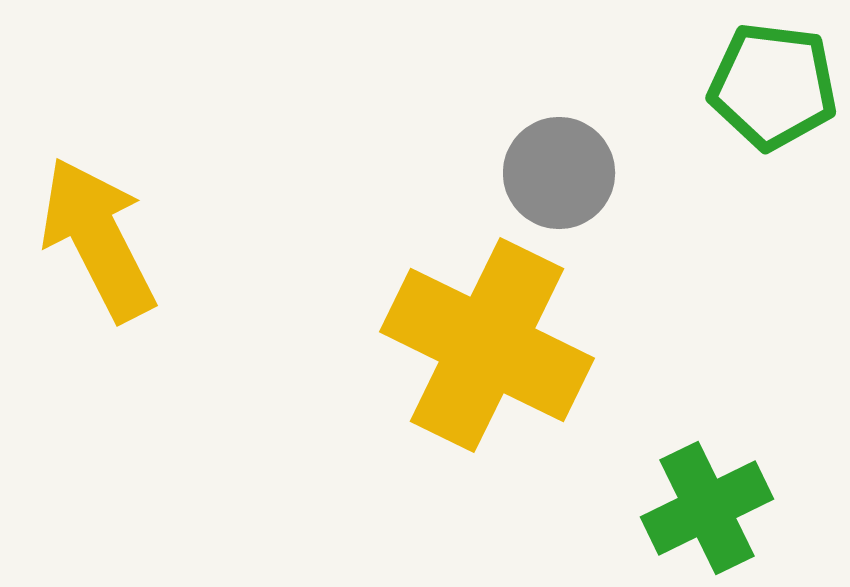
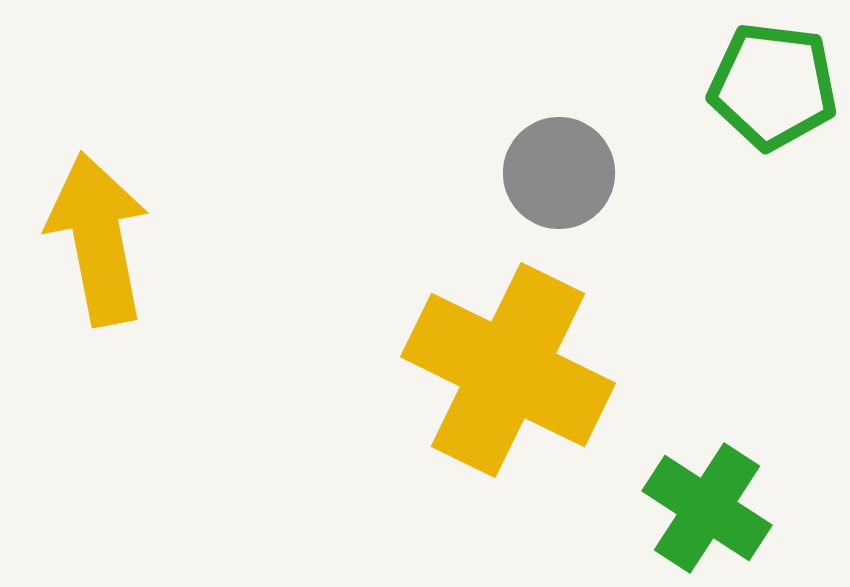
yellow arrow: rotated 16 degrees clockwise
yellow cross: moved 21 px right, 25 px down
green cross: rotated 31 degrees counterclockwise
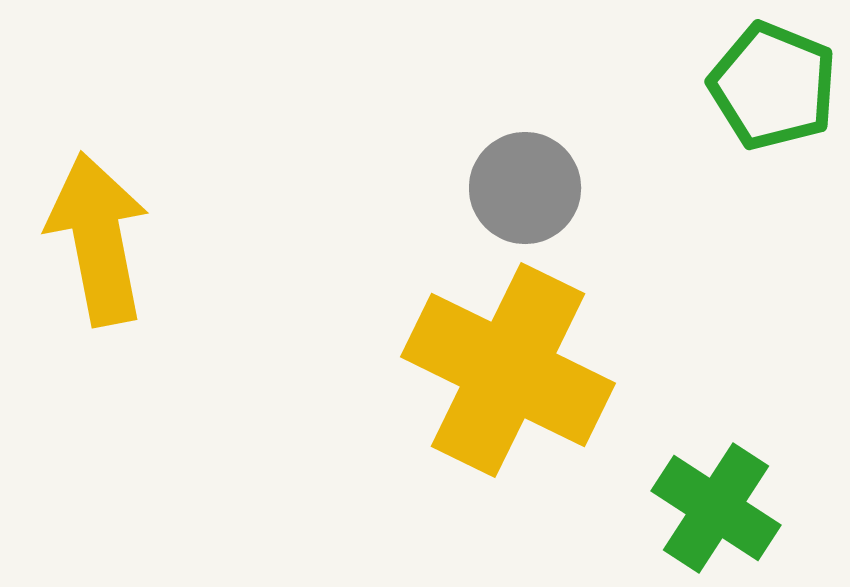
green pentagon: rotated 15 degrees clockwise
gray circle: moved 34 px left, 15 px down
green cross: moved 9 px right
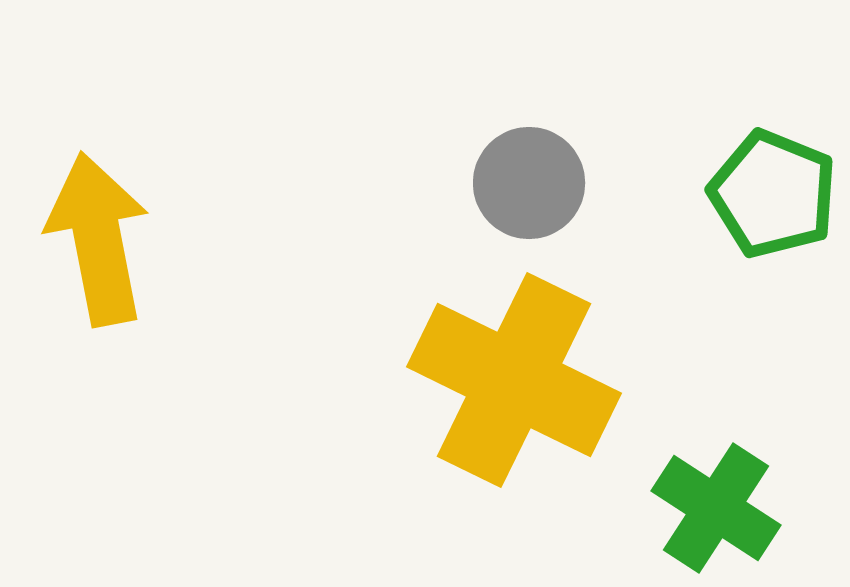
green pentagon: moved 108 px down
gray circle: moved 4 px right, 5 px up
yellow cross: moved 6 px right, 10 px down
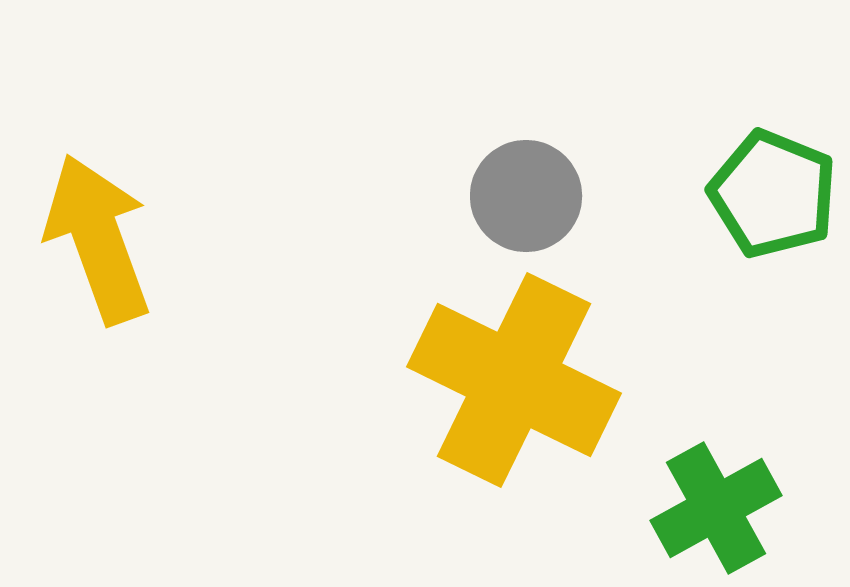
gray circle: moved 3 px left, 13 px down
yellow arrow: rotated 9 degrees counterclockwise
green cross: rotated 28 degrees clockwise
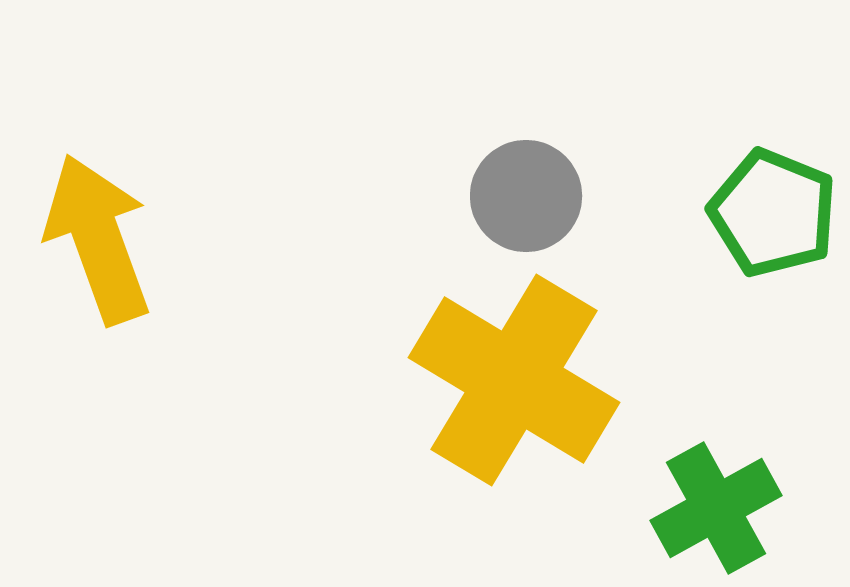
green pentagon: moved 19 px down
yellow cross: rotated 5 degrees clockwise
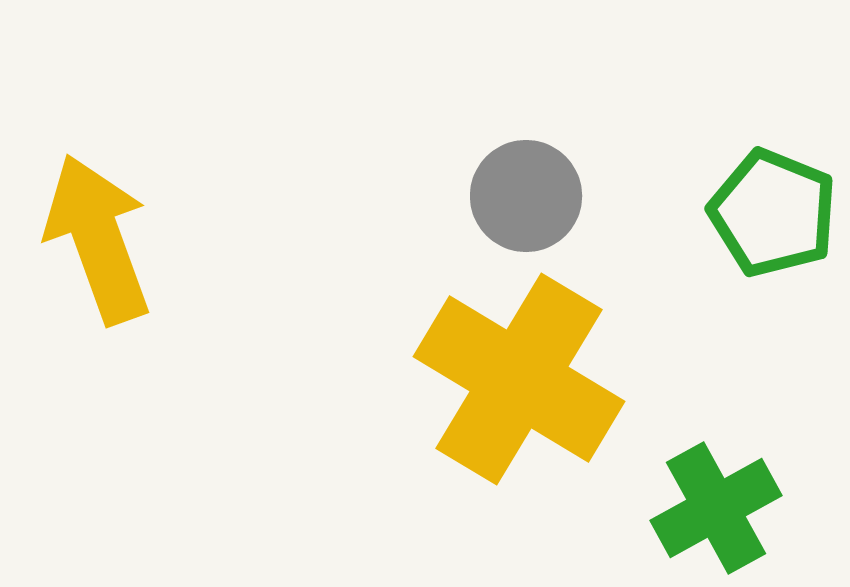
yellow cross: moved 5 px right, 1 px up
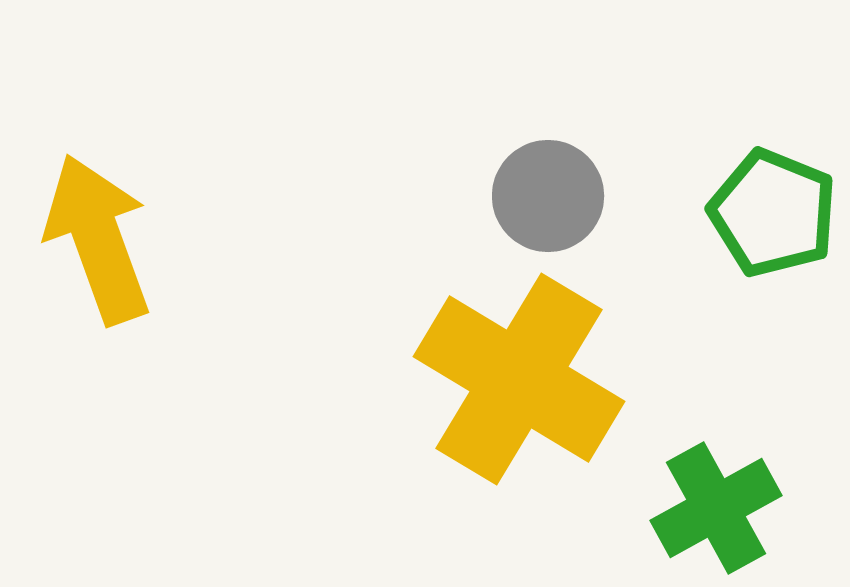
gray circle: moved 22 px right
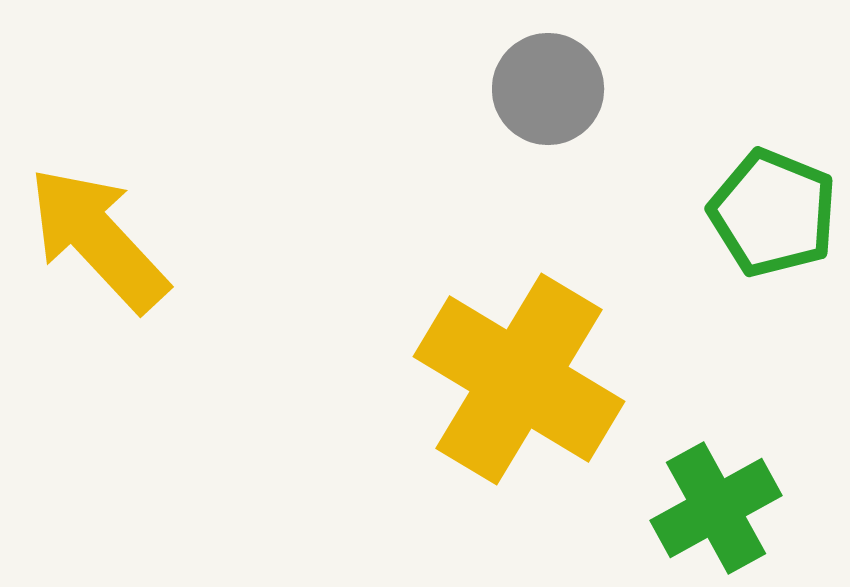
gray circle: moved 107 px up
yellow arrow: rotated 23 degrees counterclockwise
